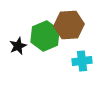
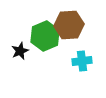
black star: moved 2 px right, 5 px down
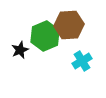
black star: moved 1 px up
cyan cross: rotated 24 degrees counterclockwise
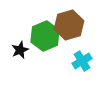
brown hexagon: rotated 12 degrees counterclockwise
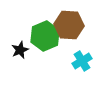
brown hexagon: rotated 20 degrees clockwise
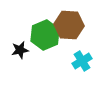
green hexagon: moved 1 px up
black star: rotated 12 degrees clockwise
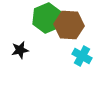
green hexagon: moved 2 px right, 17 px up
cyan cross: moved 5 px up; rotated 30 degrees counterclockwise
